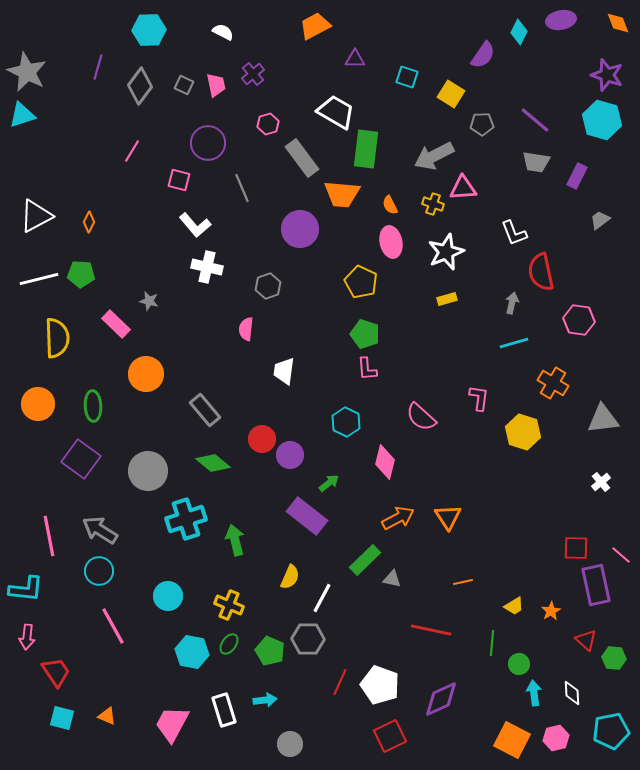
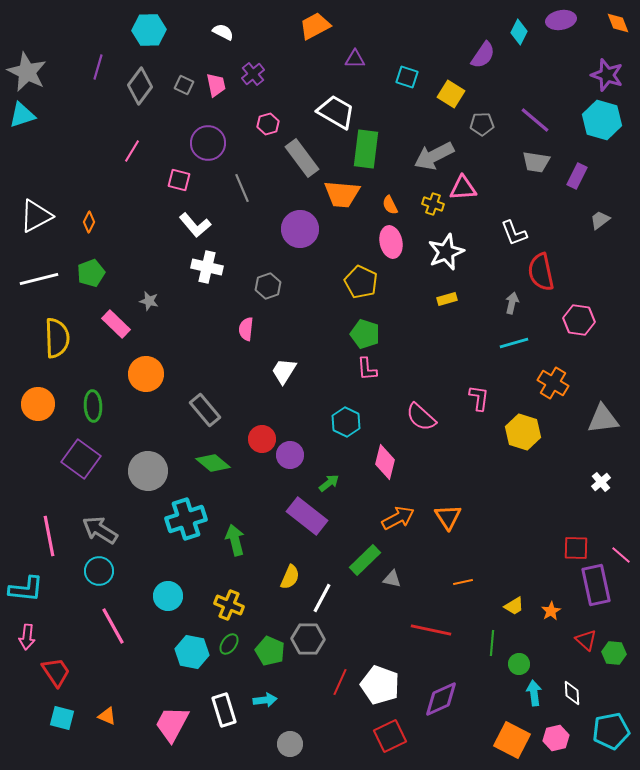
green pentagon at (81, 274): moved 10 px right, 1 px up; rotated 24 degrees counterclockwise
white trapezoid at (284, 371): rotated 24 degrees clockwise
green hexagon at (614, 658): moved 5 px up
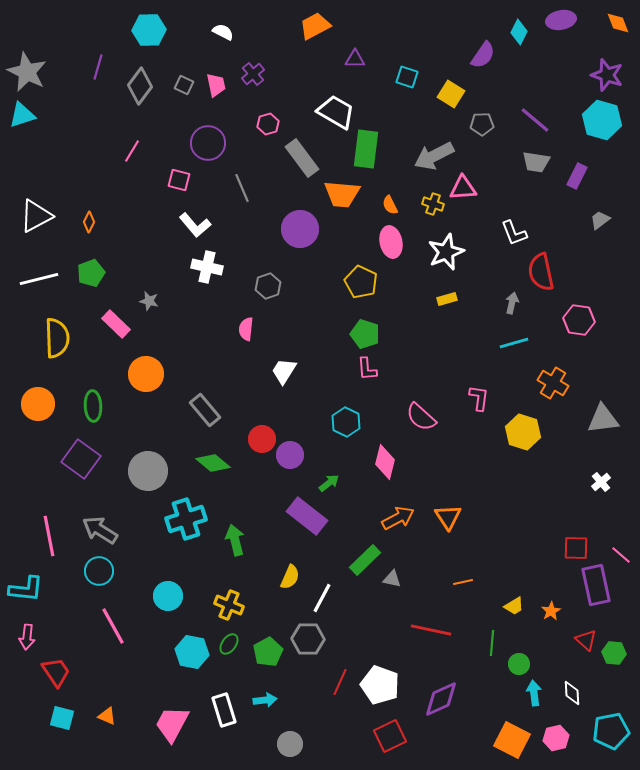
green pentagon at (270, 651): moved 2 px left, 1 px down; rotated 20 degrees clockwise
